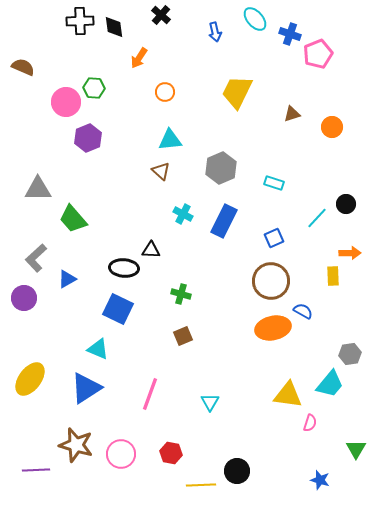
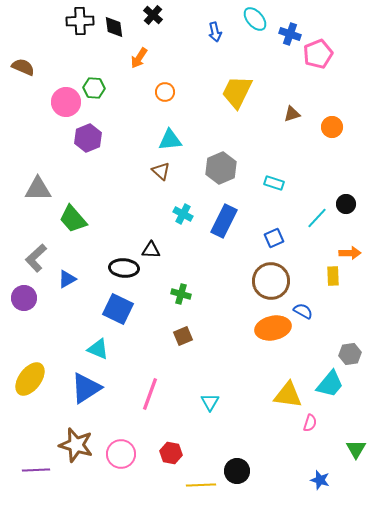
black cross at (161, 15): moved 8 px left
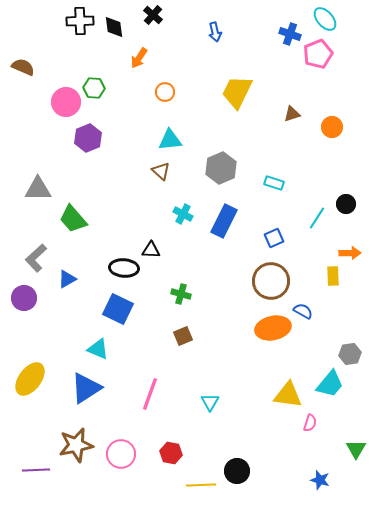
cyan ellipse at (255, 19): moved 70 px right
cyan line at (317, 218): rotated 10 degrees counterclockwise
brown star at (76, 445): rotated 28 degrees counterclockwise
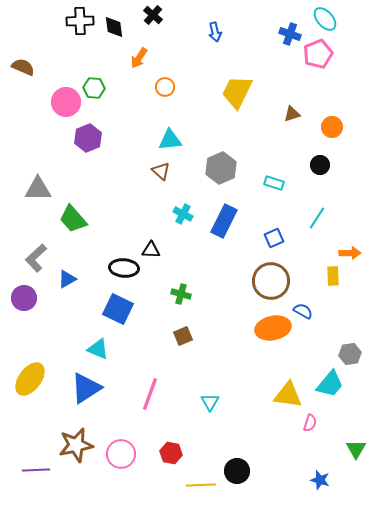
orange circle at (165, 92): moved 5 px up
black circle at (346, 204): moved 26 px left, 39 px up
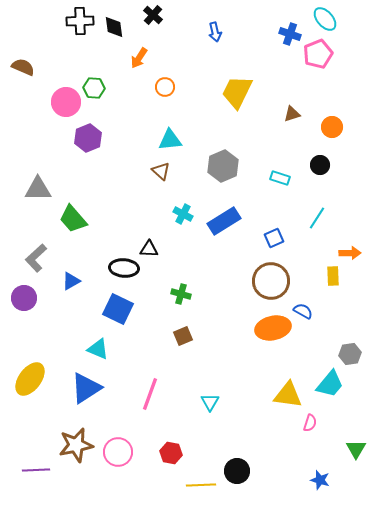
gray hexagon at (221, 168): moved 2 px right, 2 px up
cyan rectangle at (274, 183): moved 6 px right, 5 px up
blue rectangle at (224, 221): rotated 32 degrees clockwise
black triangle at (151, 250): moved 2 px left, 1 px up
blue triangle at (67, 279): moved 4 px right, 2 px down
pink circle at (121, 454): moved 3 px left, 2 px up
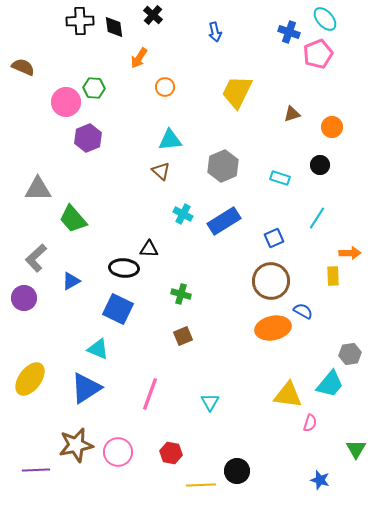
blue cross at (290, 34): moved 1 px left, 2 px up
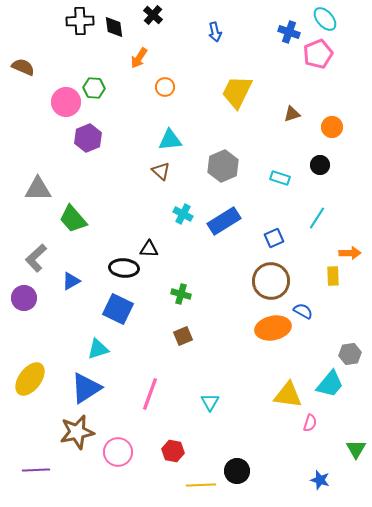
cyan triangle at (98, 349): rotated 40 degrees counterclockwise
brown star at (76, 445): moved 1 px right, 13 px up
red hexagon at (171, 453): moved 2 px right, 2 px up
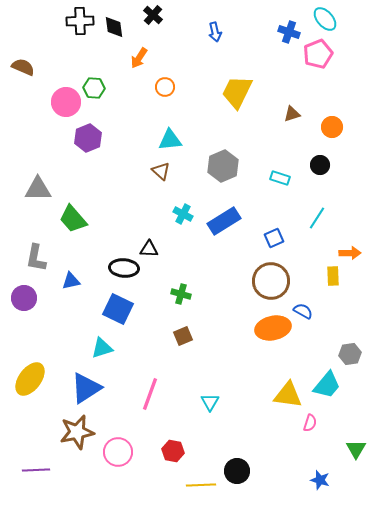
gray L-shape at (36, 258): rotated 36 degrees counterclockwise
blue triangle at (71, 281): rotated 18 degrees clockwise
cyan triangle at (98, 349): moved 4 px right, 1 px up
cyan trapezoid at (330, 384): moved 3 px left, 1 px down
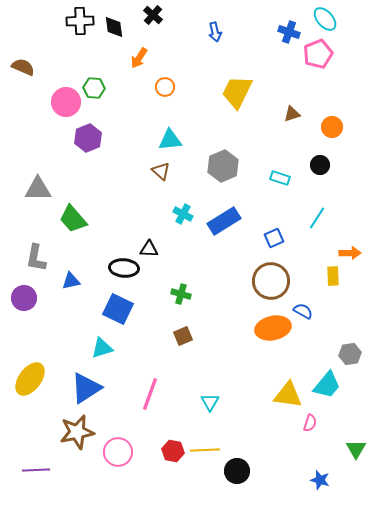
yellow line at (201, 485): moved 4 px right, 35 px up
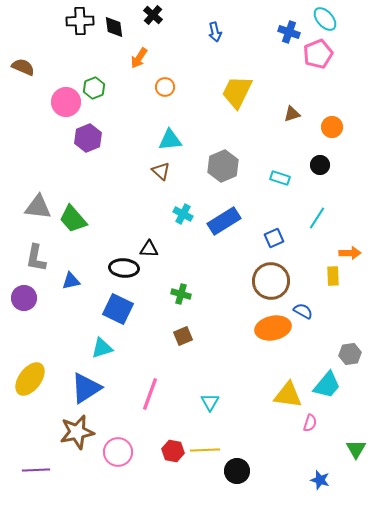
green hexagon at (94, 88): rotated 25 degrees counterclockwise
gray triangle at (38, 189): moved 18 px down; rotated 8 degrees clockwise
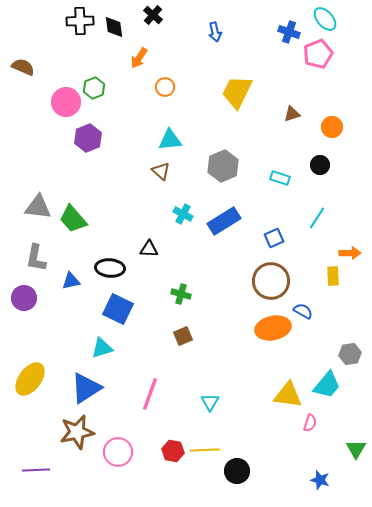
black ellipse at (124, 268): moved 14 px left
